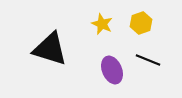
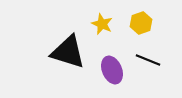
black triangle: moved 18 px right, 3 px down
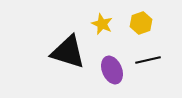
black line: rotated 35 degrees counterclockwise
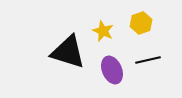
yellow star: moved 1 px right, 7 px down
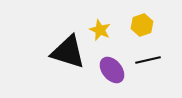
yellow hexagon: moved 1 px right, 2 px down
yellow star: moved 3 px left, 1 px up
purple ellipse: rotated 16 degrees counterclockwise
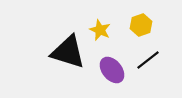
yellow hexagon: moved 1 px left
black line: rotated 25 degrees counterclockwise
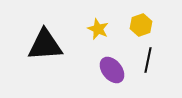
yellow star: moved 2 px left, 1 px up
black triangle: moved 23 px left, 7 px up; rotated 21 degrees counterclockwise
black line: rotated 40 degrees counterclockwise
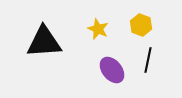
yellow hexagon: rotated 20 degrees counterclockwise
black triangle: moved 1 px left, 3 px up
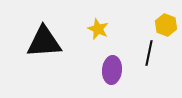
yellow hexagon: moved 25 px right
black line: moved 1 px right, 7 px up
purple ellipse: rotated 44 degrees clockwise
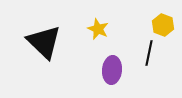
yellow hexagon: moved 3 px left
black triangle: rotated 48 degrees clockwise
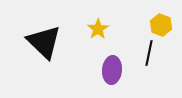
yellow hexagon: moved 2 px left
yellow star: rotated 15 degrees clockwise
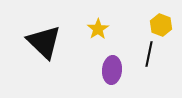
black line: moved 1 px down
